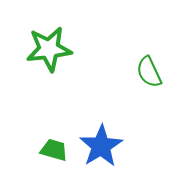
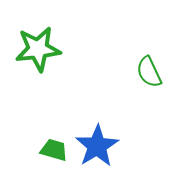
green star: moved 11 px left
blue star: moved 4 px left
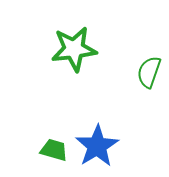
green star: moved 36 px right
green semicircle: rotated 44 degrees clockwise
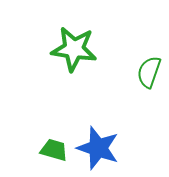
green star: rotated 15 degrees clockwise
blue star: moved 1 px right, 2 px down; rotated 21 degrees counterclockwise
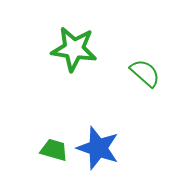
green semicircle: moved 4 px left, 1 px down; rotated 112 degrees clockwise
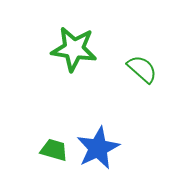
green semicircle: moved 3 px left, 4 px up
blue star: rotated 27 degrees clockwise
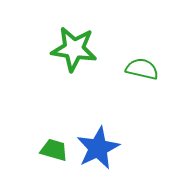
green semicircle: rotated 28 degrees counterclockwise
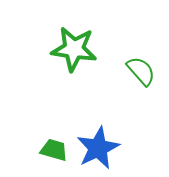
green semicircle: moved 1 px left, 2 px down; rotated 36 degrees clockwise
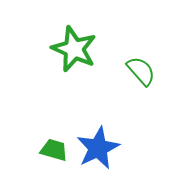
green star: rotated 15 degrees clockwise
